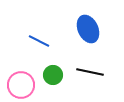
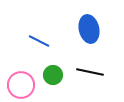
blue ellipse: moved 1 px right; rotated 12 degrees clockwise
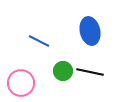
blue ellipse: moved 1 px right, 2 px down
green circle: moved 10 px right, 4 px up
pink circle: moved 2 px up
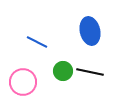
blue line: moved 2 px left, 1 px down
pink circle: moved 2 px right, 1 px up
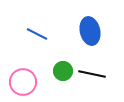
blue line: moved 8 px up
black line: moved 2 px right, 2 px down
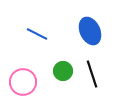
blue ellipse: rotated 12 degrees counterclockwise
black line: rotated 60 degrees clockwise
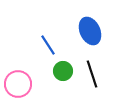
blue line: moved 11 px right, 11 px down; rotated 30 degrees clockwise
pink circle: moved 5 px left, 2 px down
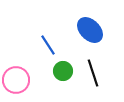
blue ellipse: moved 1 px up; rotated 20 degrees counterclockwise
black line: moved 1 px right, 1 px up
pink circle: moved 2 px left, 4 px up
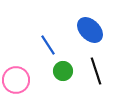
black line: moved 3 px right, 2 px up
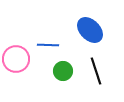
blue line: rotated 55 degrees counterclockwise
pink circle: moved 21 px up
